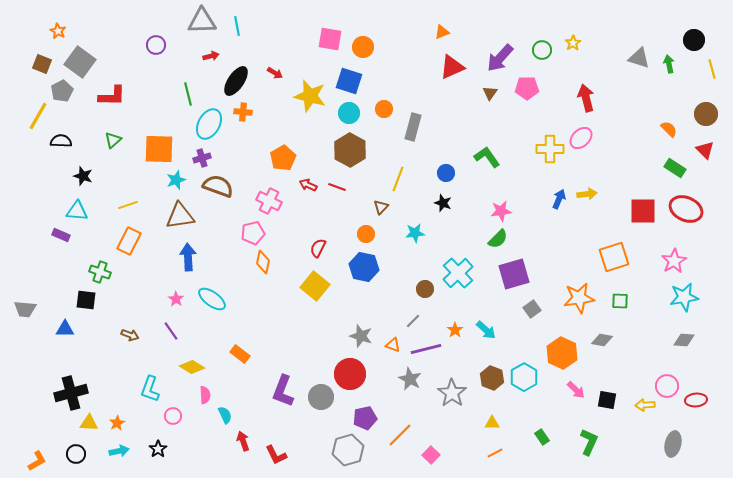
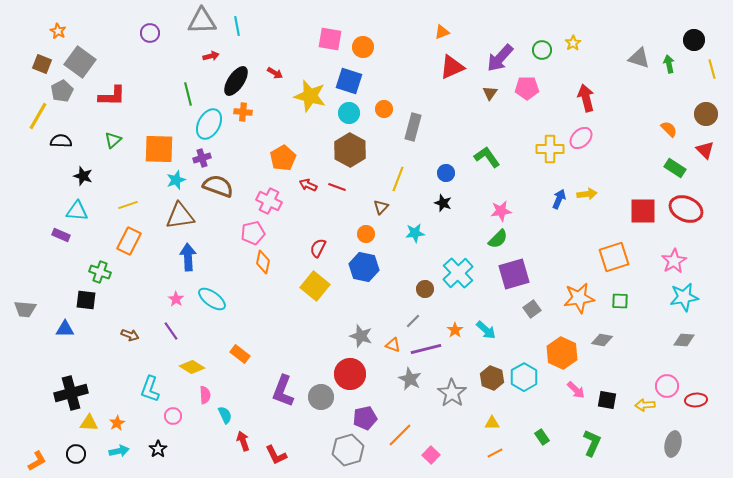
purple circle at (156, 45): moved 6 px left, 12 px up
green L-shape at (589, 442): moved 3 px right, 1 px down
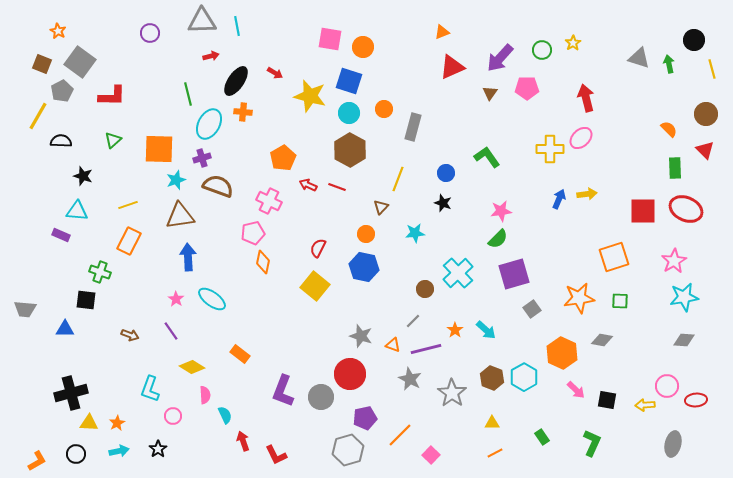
green rectangle at (675, 168): rotated 55 degrees clockwise
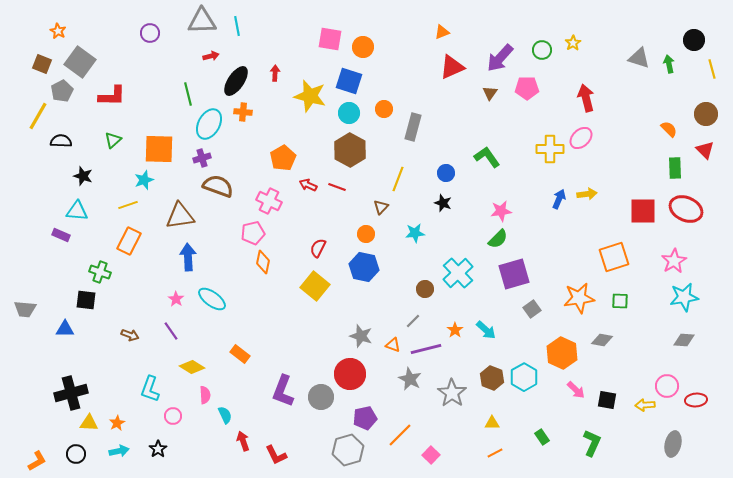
red arrow at (275, 73): rotated 119 degrees counterclockwise
cyan star at (176, 180): moved 32 px left
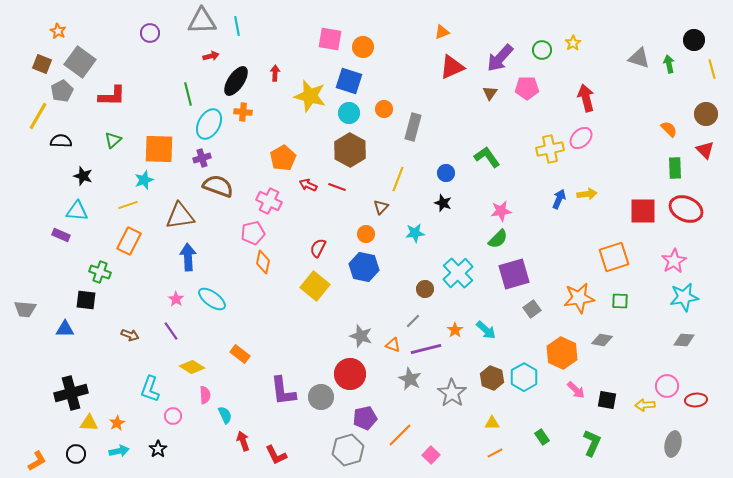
yellow cross at (550, 149): rotated 12 degrees counterclockwise
purple L-shape at (283, 391): rotated 28 degrees counterclockwise
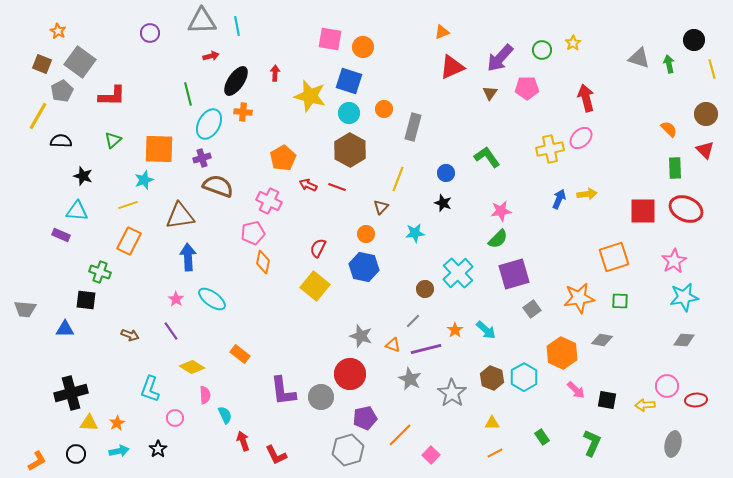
pink circle at (173, 416): moved 2 px right, 2 px down
